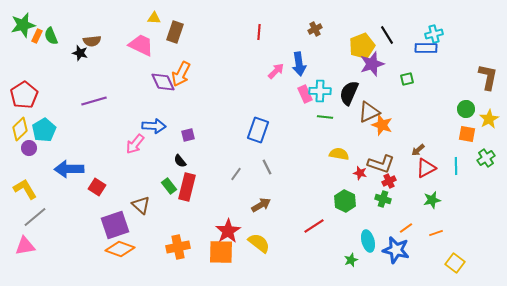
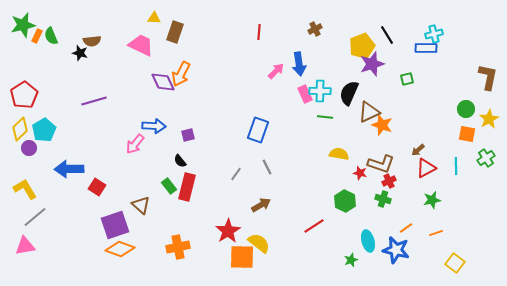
orange square at (221, 252): moved 21 px right, 5 px down
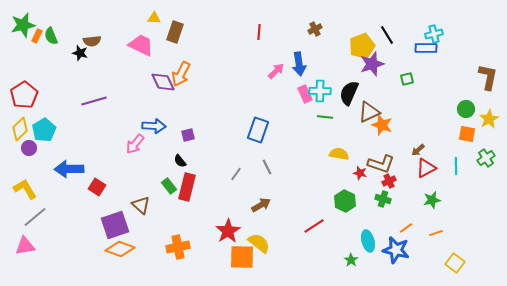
green star at (351, 260): rotated 16 degrees counterclockwise
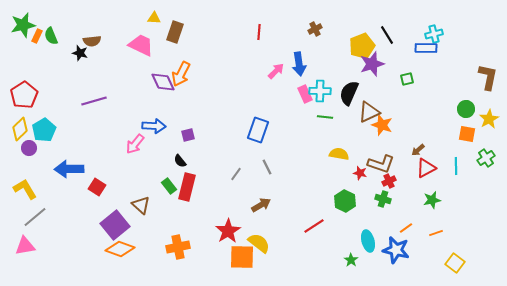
purple square at (115, 225): rotated 20 degrees counterclockwise
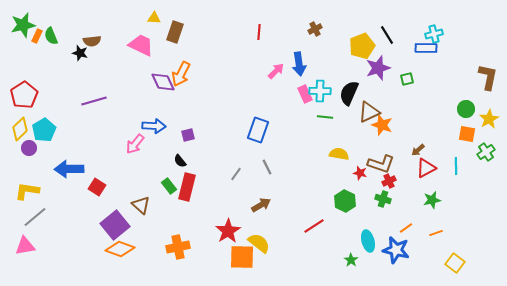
purple star at (372, 64): moved 6 px right, 4 px down
green cross at (486, 158): moved 6 px up
yellow L-shape at (25, 189): moved 2 px right, 2 px down; rotated 50 degrees counterclockwise
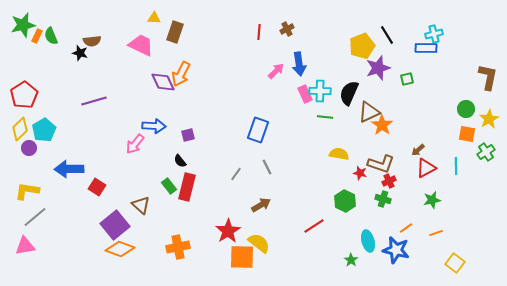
brown cross at (315, 29): moved 28 px left
orange star at (382, 125): rotated 15 degrees clockwise
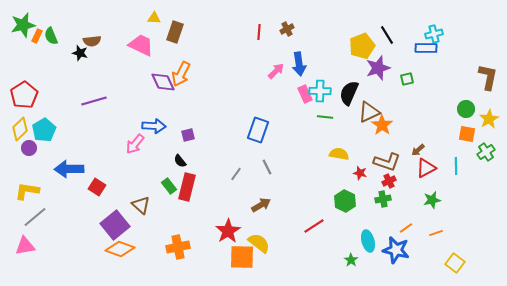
brown L-shape at (381, 164): moved 6 px right, 2 px up
green cross at (383, 199): rotated 28 degrees counterclockwise
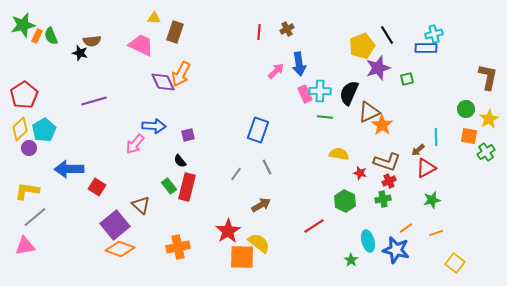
orange square at (467, 134): moved 2 px right, 2 px down
cyan line at (456, 166): moved 20 px left, 29 px up
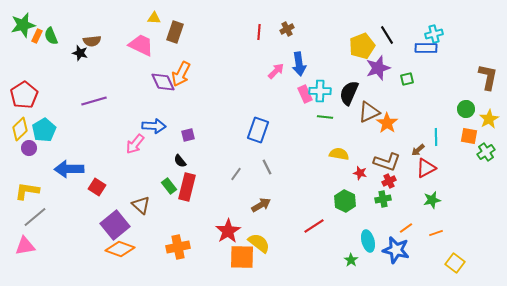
orange star at (382, 125): moved 5 px right, 2 px up
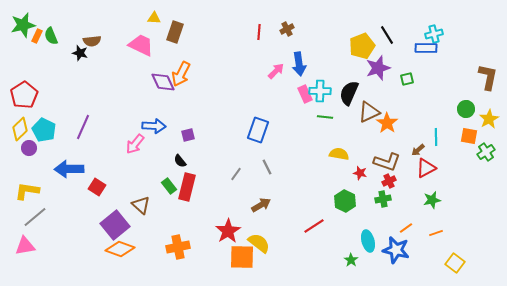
purple line at (94, 101): moved 11 px left, 26 px down; rotated 50 degrees counterclockwise
cyan pentagon at (44, 130): rotated 15 degrees counterclockwise
